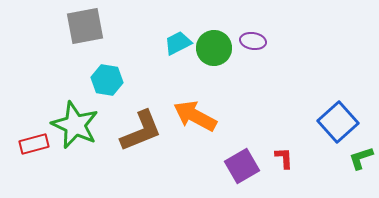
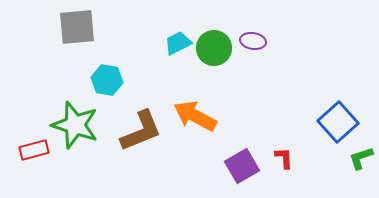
gray square: moved 8 px left, 1 px down; rotated 6 degrees clockwise
green star: rotated 6 degrees counterclockwise
red rectangle: moved 6 px down
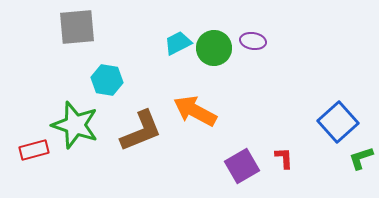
orange arrow: moved 5 px up
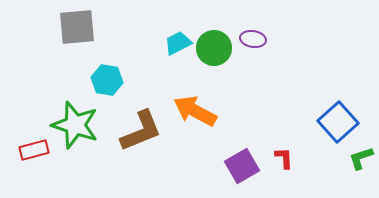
purple ellipse: moved 2 px up
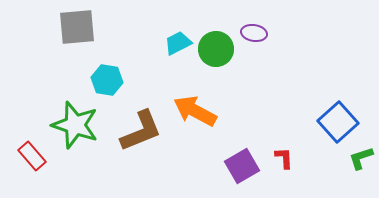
purple ellipse: moved 1 px right, 6 px up
green circle: moved 2 px right, 1 px down
red rectangle: moved 2 px left, 6 px down; rotated 64 degrees clockwise
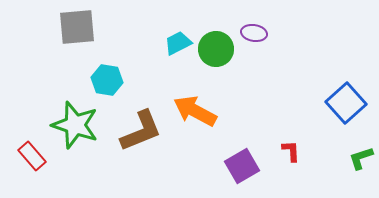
blue square: moved 8 px right, 19 px up
red L-shape: moved 7 px right, 7 px up
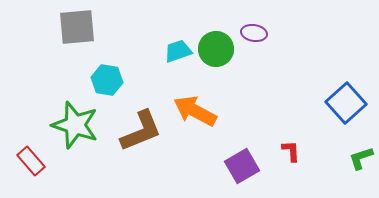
cyan trapezoid: moved 8 px down; rotated 8 degrees clockwise
red rectangle: moved 1 px left, 5 px down
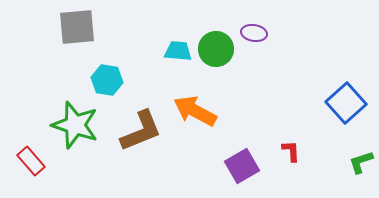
cyan trapezoid: rotated 24 degrees clockwise
green L-shape: moved 4 px down
